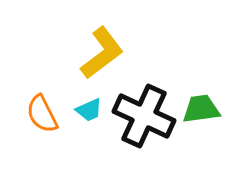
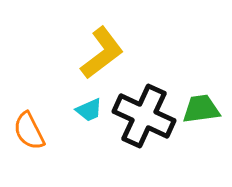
orange semicircle: moved 13 px left, 17 px down
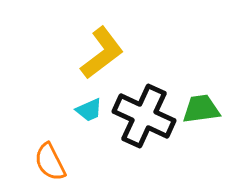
orange semicircle: moved 21 px right, 31 px down
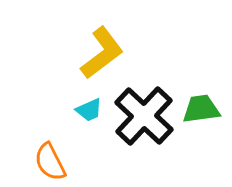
black cross: rotated 18 degrees clockwise
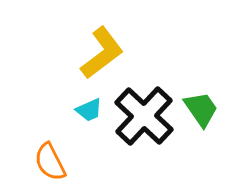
green trapezoid: rotated 63 degrees clockwise
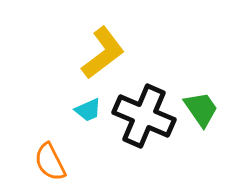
yellow L-shape: moved 1 px right
cyan trapezoid: moved 1 px left
black cross: rotated 20 degrees counterclockwise
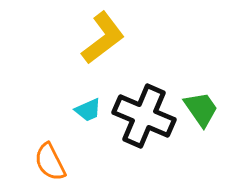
yellow L-shape: moved 15 px up
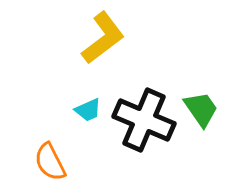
black cross: moved 4 px down
